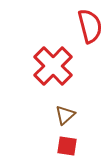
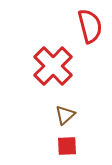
red square: rotated 10 degrees counterclockwise
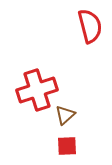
red cross: moved 16 px left, 24 px down; rotated 27 degrees clockwise
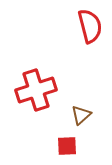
red cross: moved 1 px left
brown triangle: moved 16 px right
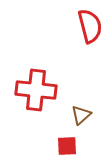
red cross: rotated 24 degrees clockwise
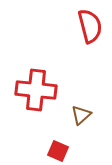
red square: moved 9 px left, 5 px down; rotated 25 degrees clockwise
